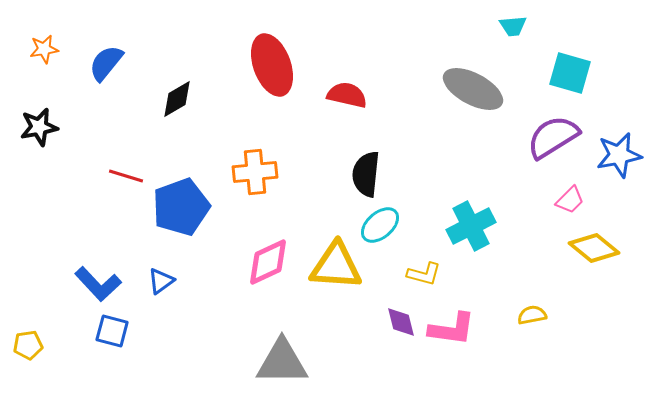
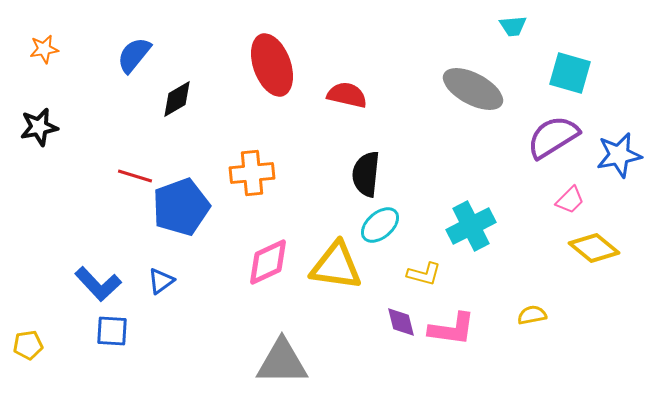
blue semicircle: moved 28 px right, 8 px up
orange cross: moved 3 px left, 1 px down
red line: moved 9 px right
yellow triangle: rotated 4 degrees clockwise
blue square: rotated 12 degrees counterclockwise
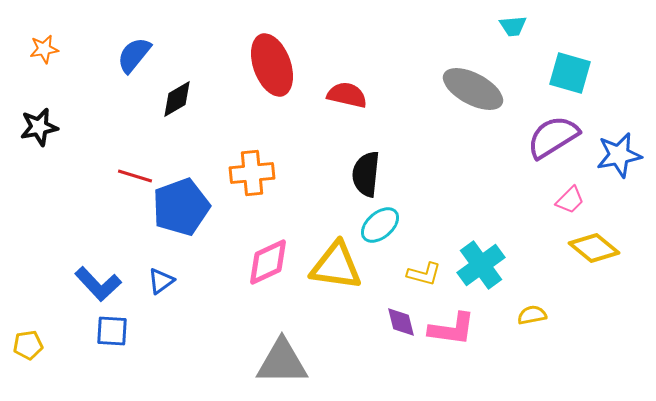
cyan cross: moved 10 px right, 39 px down; rotated 9 degrees counterclockwise
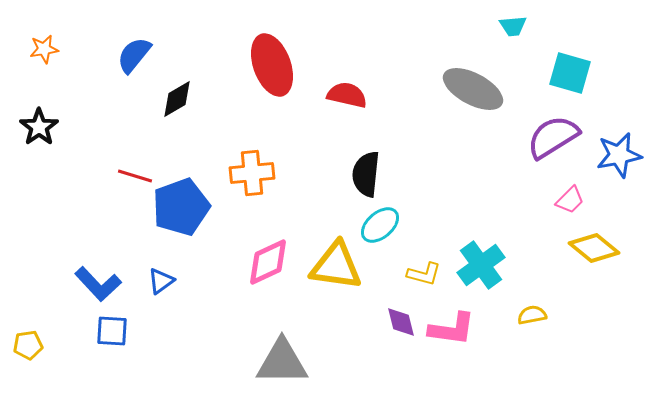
black star: rotated 24 degrees counterclockwise
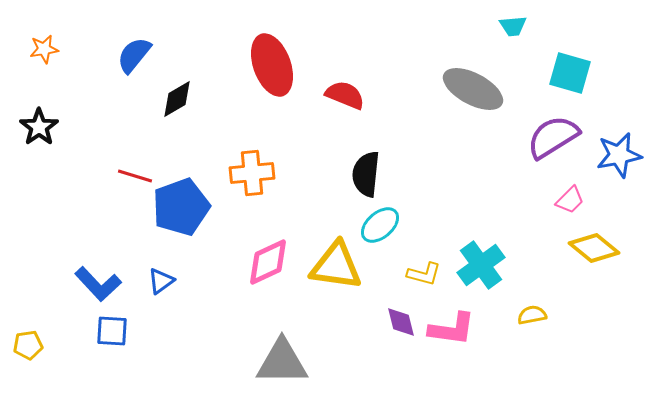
red semicircle: moved 2 px left; rotated 9 degrees clockwise
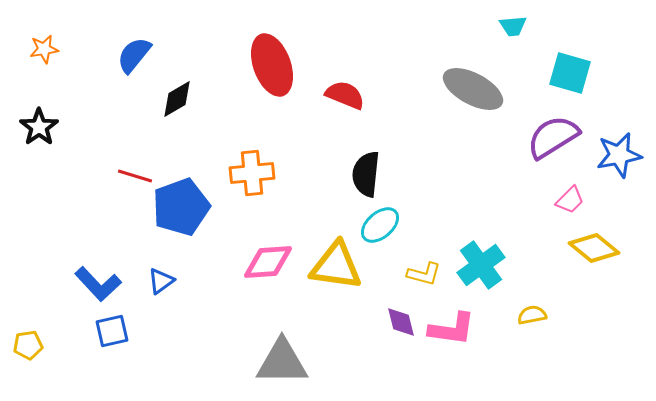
pink diamond: rotated 21 degrees clockwise
blue square: rotated 16 degrees counterclockwise
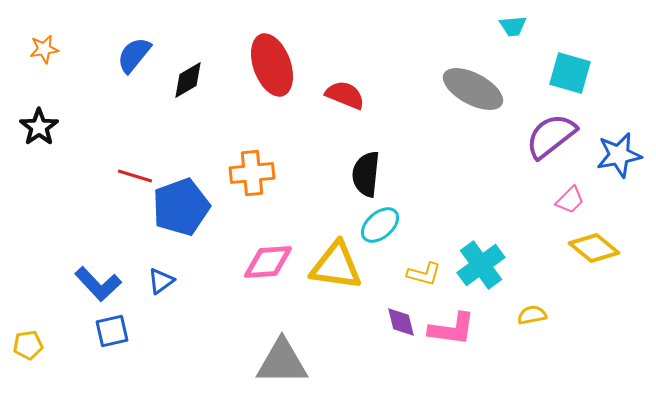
black diamond: moved 11 px right, 19 px up
purple semicircle: moved 2 px left, 1 px up; rotated 6 degrees counterclockwise
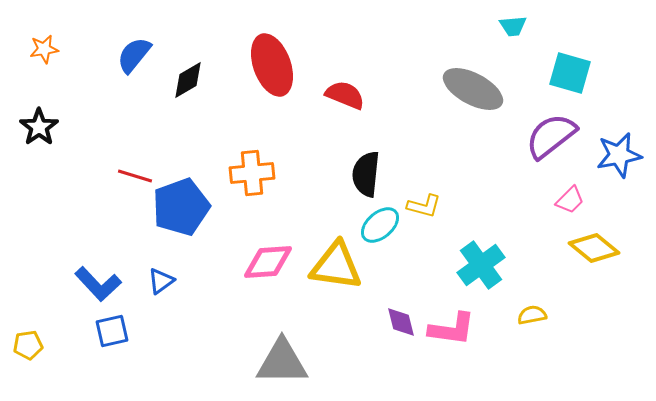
yellow L-shape: moved 68 px up
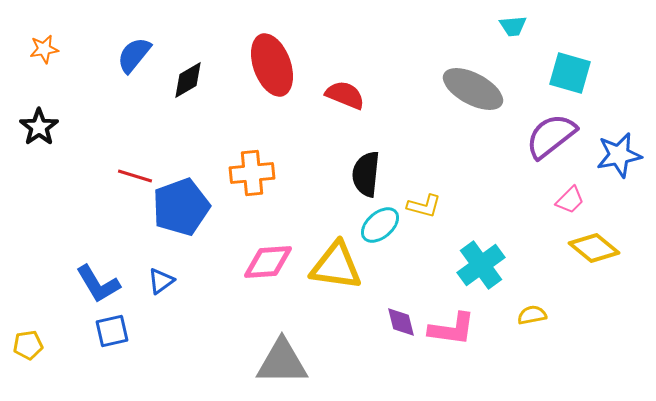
blue L-shape: rotated 12 degrees clockwise
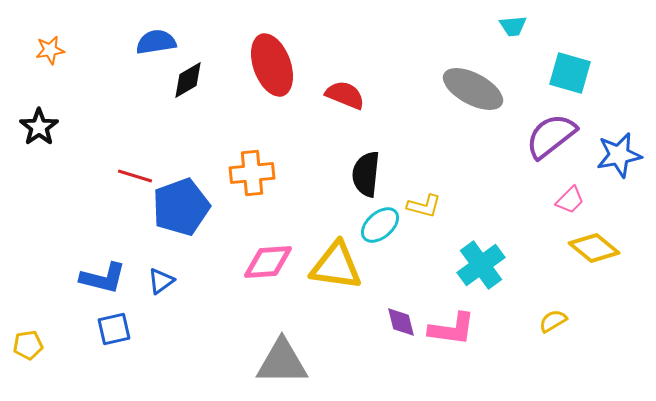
orange star: moved 6 px right, 1 px down
blue semicircle: moved 22 px right, 13 px up; rotated 42 degrees clockwise
blue L-shape: moved 5 px right, 6 px up; rotated 45 degrees counterclockwise
yellow semicircle: moved 21 px right, 6 px down; rotated 20 degrees counterclockwise
blue square: moved 2 px right, 2 px up
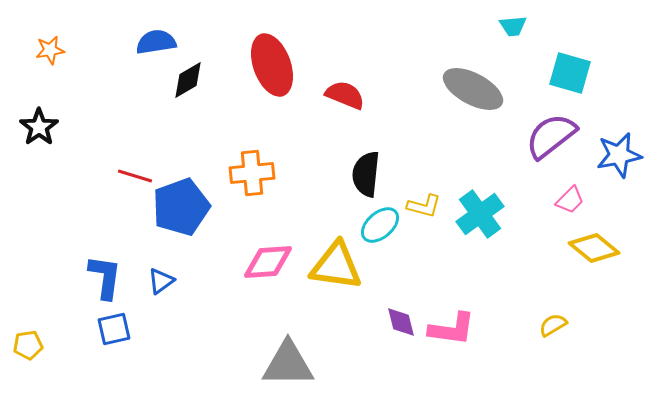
cyan cross: moved 1 px left, 51 px up
blue L-shape: moved 2 px right, 1 px up; rotated 96 degrees counterclockwise
yellow semicircle: moved 4 px down
gray triangle: moved 6 px right, 2 px down
